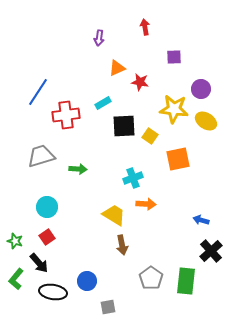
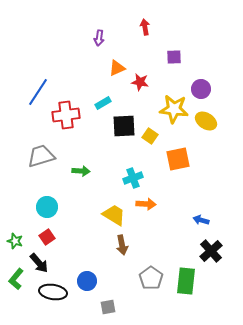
green arrow: moved 3 px right, 2 px down
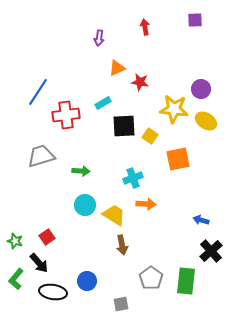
purple square: moved 21 px right, 37 px up
cyan circle: moved 38 px right, 2 px up
gray square: moved 13 px right, 3 px up
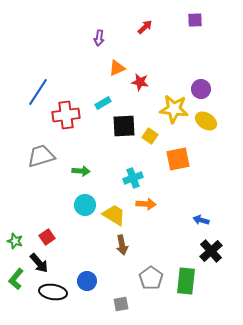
red arrow: rotated 56 degrees clockwise
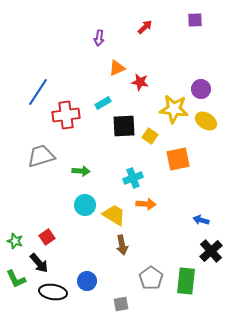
green L-shape: rotated 65 degrees counterclockwise
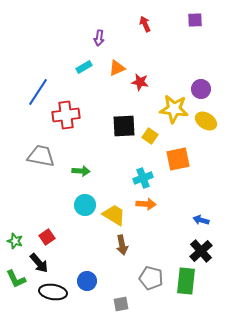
red arrow: moved 3 px up; rotated 70 degrees counterclockwise
cyan rectangle: moved 19 px left, 36 px up
gray trapezoid: rotated 28 degrees clockwise
cyan cross: moved 10 px right
black cross: moved 10 px left
gray pentagon: rotated 20 degrees counterclockwise
